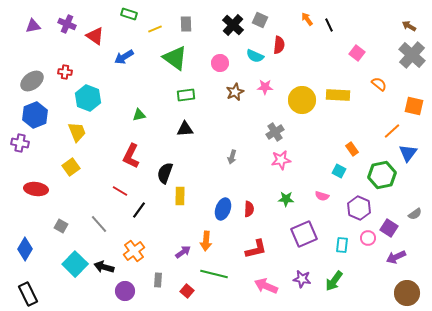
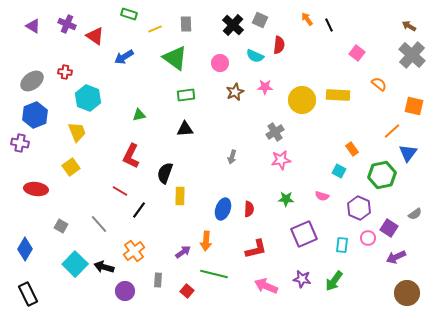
purple triangle at (33, 26): rotated 42 degrees clockwise
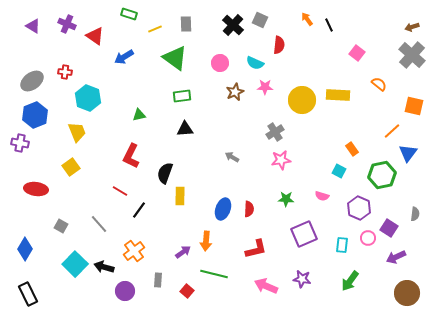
brown arrow at (409, 26): moved 3 px right, 1 px down; rotated 48 degrees counterclockwise
cyan semicircle at (255, 56): moved 7 px down
green rectangle at (186, 95): moved 4 px left, 1 px down
gray arrow at (232, 157): rotated 104 degrees clockwise
gray semicircle at (415, 214): rotated 48 degrees counterclockwise
green arrow at (334, 281): moved 16 px right
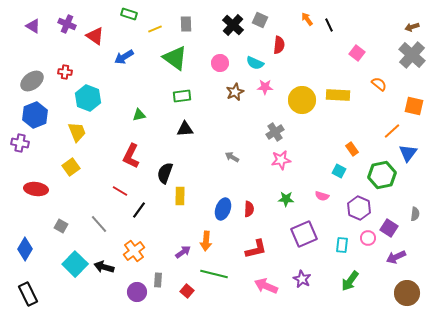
purple star at (302, 279): rotated 18 degrees clockwise
purple circle at (125, 291): moved 12 px right, 1 px down
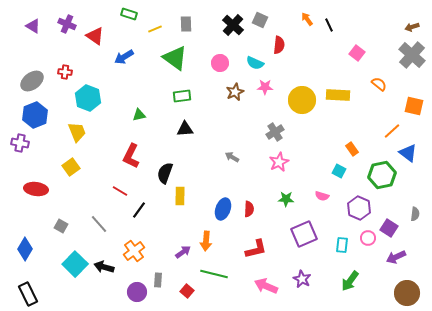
blue triangle at (408, 153): rotated 30 degrees counterclockwise
pink star at (281, 160): moved 2 px left, 2 px down; rotated 18 degrees counterclockwise
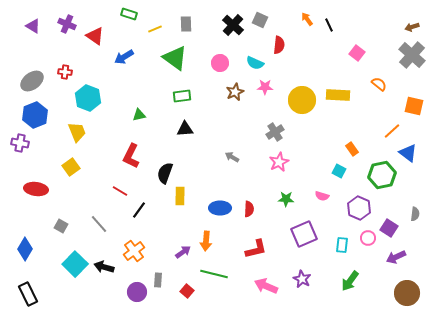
blue ellipse at (223, 209): moved 3 px left, 1 px up; rotated 70 degrees clockwise
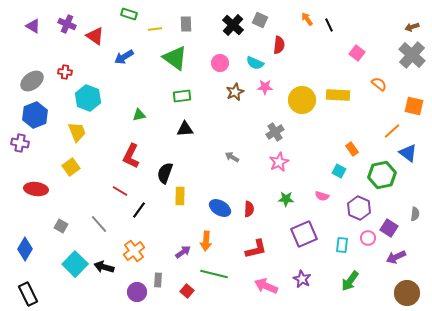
yellow line at (155, 29): rotated 16 degrees clockwise
blue ellipse at (220, 208): rotated 30 degrees clockwise
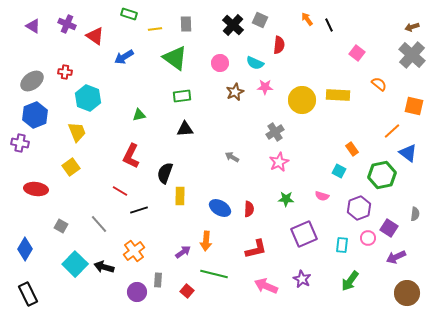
purple hexagon at (359, 208): rotated 15 degrees clockwise
black line at (139, 210): rotated 36 degrees clockwise
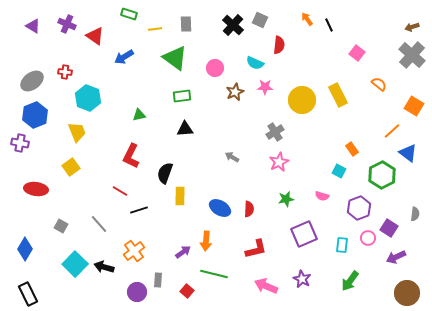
pink circle at (220, 63): moved 5 px left, 5 px down
yellow rectangle at (338, 95): rotated 60 degrees clockwise
orange square at (414, 106): rotated 18 degrees clockwise
green hexagon at (382, 175): rotated 16 degrees counterclockwise
green star at (286, 199): rotated 14 degrees counterclockwise
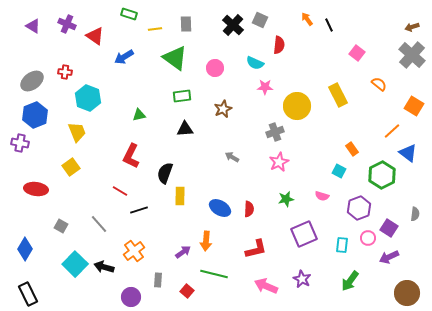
brown star at (235, 92): moved 12 px left, 17 px down
yellow circle at (302, 100): moved 5 px left, 6 px down
gray cross at (275, 132): rotated 12 degrees clockwise
purple arrow at (396, 257): moved 7 px left
purple circle at (137, 292): moved 6 px left, 5 px down
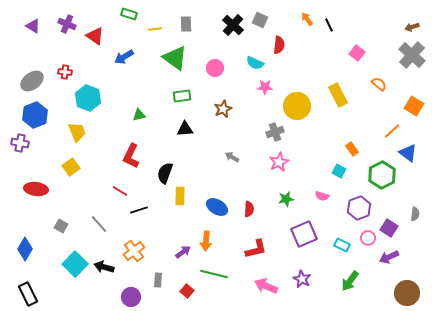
blue ellipse at (220, 208): moved 3 px left, 1 px up
cyan rectangle at (342, 245): rotated 70 degrees counterclockwise
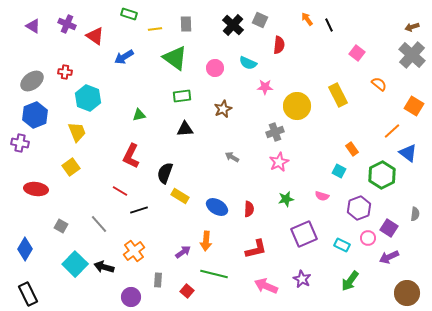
cyan semicircle at (255, 63): moved 7 px left
yellow rectangle at (180, 196): rotated 60 degrees counterclockwise
